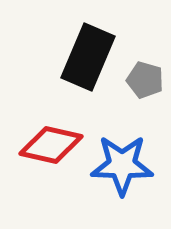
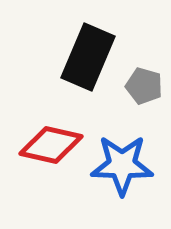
gray pentagon: moved 1 px left, 6 px down
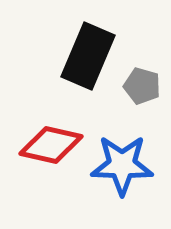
black rectangle: moved 1 px up
gray pentagon: moved 2 px left
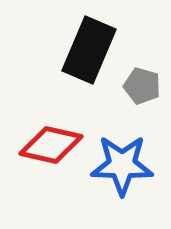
black rectangle: moved 1 px right, 6 px up
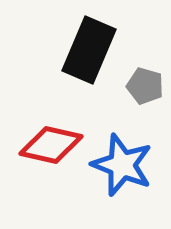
gray pentagon: moved 3 px right
blue star: rotated 20 degrees clockwise
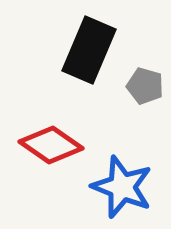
red diamond: rotated 22 degrees clockwise
blue star: moved 22 px down
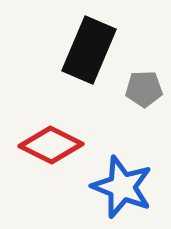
gray pentagon: moved 1 px left, 3 px down; rotated 18 degrees counterclockwise
red diamond: rotated 8 degrees counterclockwise
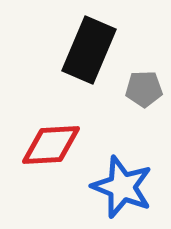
red diamond: rotated 30 degrees counterclockwise
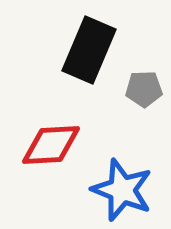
blue star: moved 3 px down
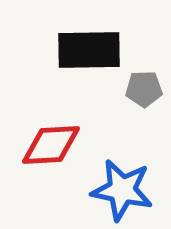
black rectangle: rotated 66 degrees clockwise
blue star: rotated 10 degrees counterclockwise
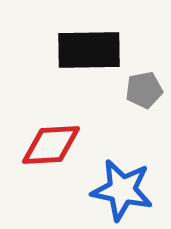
gray pentagon: moved 1 px down; rotated 9 degrees counterclockwise
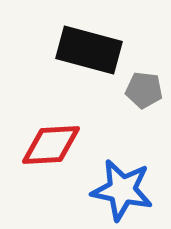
black rectangle: rotated 16 degrees clockwise
gray pentagon: rotated 18 degrees clockwise
